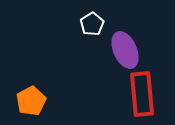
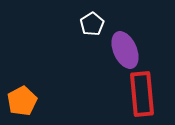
orange pentagon: moved 9 px left
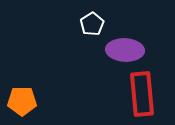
purple ellipse: rotated 63 degrees counterclockwise
orange pentagon: rotated 28 degrees clockwise
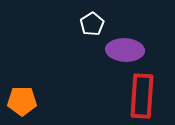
red rectangle: moved 2 px down; rotated 9 degrees clockwise
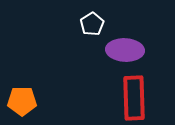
red rectangle: moved 8 px left, 2 px down; rotated 6 degrees counterclockwise
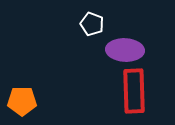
white pentagon: rotated 20 degrees counterclockwise
red rectangle: moved 7 px up
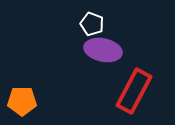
purple ellipse: moved 22 px left; rotated 9 degrees clockwise
red rectangle: rotated 30 degrees clockwise
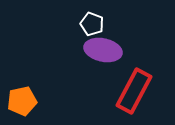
orange pentagon: rotated 12 degrees counterclockwise
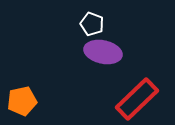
purple ellipse: moved 2 px down
red rectangle: moved 3 px right, 8 px down; rotated 18 degrees clockwise
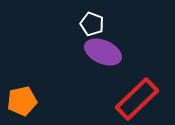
purple ellipse: rotated 12 degrees clockwise
